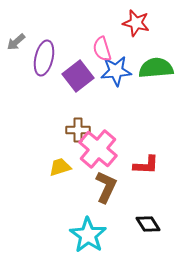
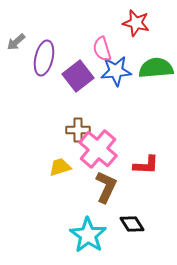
black diamond: moved 16 px left
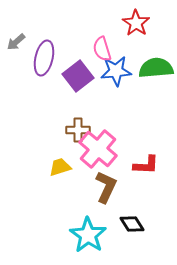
red star: rotated 20 degrees clockwise
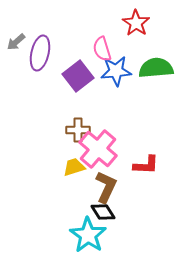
purple ellipse: moved 4 px left, 5 px up
yellow trapezoid: moved 14 px right
black diamond: moved 29 px left, 12 px up
